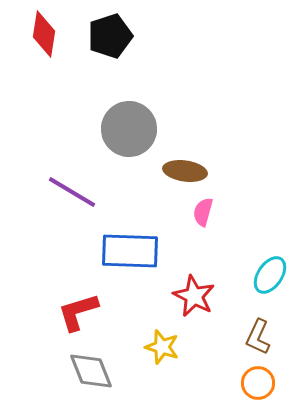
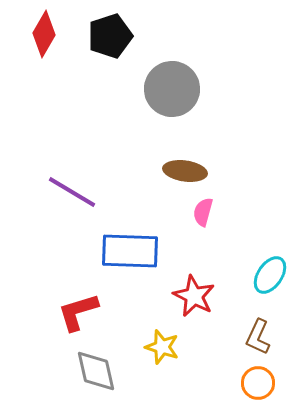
red diamond: rotated 21 degrees clockwise
gray circle: moved 43 px right, 40 px up
gray diamond: moved 5 px right; rotated 9 degrees clockwise
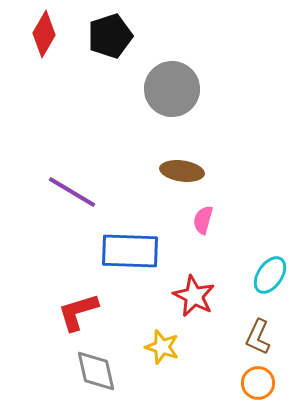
brown ellipse: moved 3 px left
pink semicircle: moved 8 px down
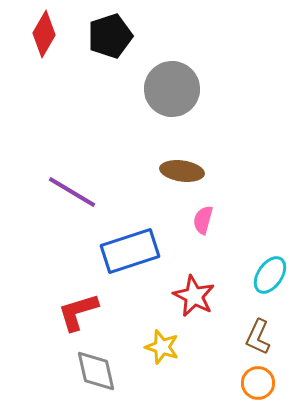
blue rectangle: rotated 20 degrees counterclockwise
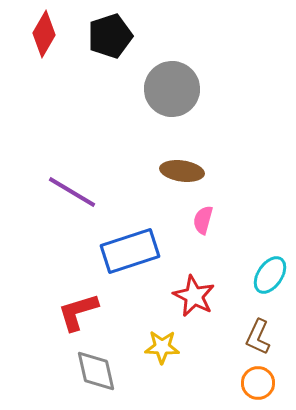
yellow star: rotated 16 degrees counterclockwise
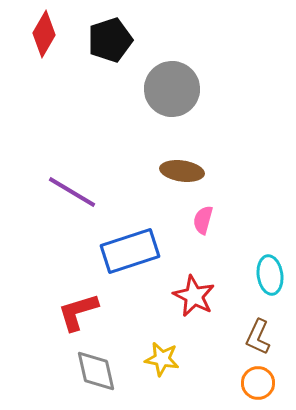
black pentagon: moved 4 px down
cyan ellipse: rotated 42 degrees counterclockwise
yellow star: moved 12 px down; rotated 8 degrees clockwise
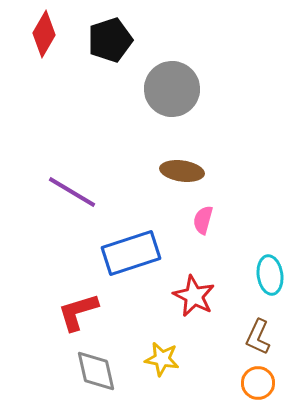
blue rectangle: moved 1 px right, 2 px down
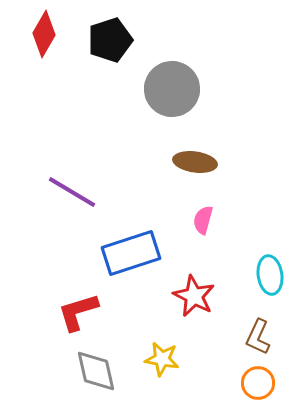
brown ellipse: moved 13 px right, 9 px up
